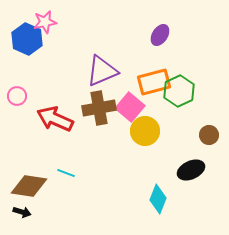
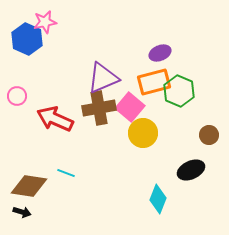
purple ellipse: moved 18 px down; rotated 35 degrees clockwise
purple triangle: moved 1 px right, 7 px down
green hexagon: rotated 12 degrees counterclockwise
yellow circle: moved 2 px left, 2 px down
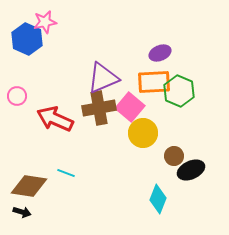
orange rectangle: rotated 12 degrees clockwise
brown circle: moved 35 px left, 21 px down
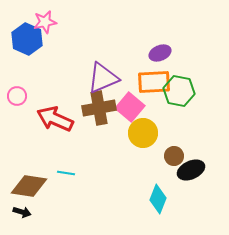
green hexagon: rotated 12 degrees counterclockwise
cyan line: rotated 12 degrees counterclockwise
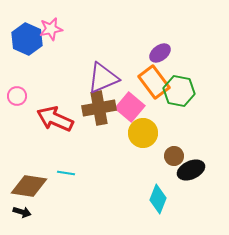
pink star: moved 6 px right, 7 px down
purple ellipse: rotated 15 degrees counterclockwise
orange rectangle: rotated 56 degrees clockwise
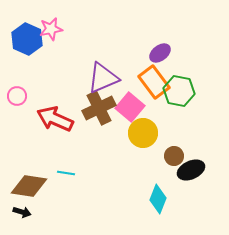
brown cross: rotated 16 degrees counterclockwise
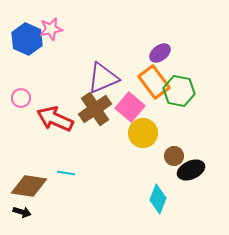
pink circle: moved 4 px right, 2 px down
brown cross: moved 4 px left, 1 px down; rotated 8 degrees counterclockwise
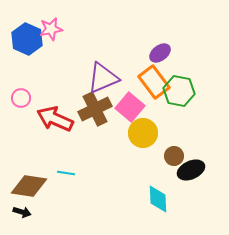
brown cross: rotated 8 degrees clockwise
cyan diamond: rotated 24 degrees counterclockwise
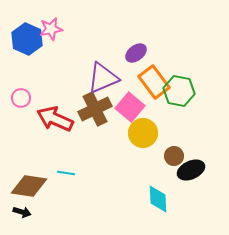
purple ellipse: moved 24 px left
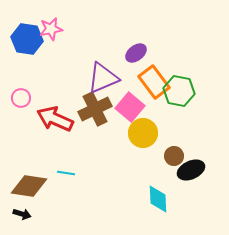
blue hexagon: rotated 16 degrees counterclockwise
black arrow: moved 2 px down
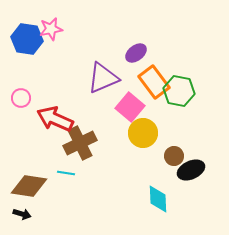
brown cross: moved 15 px left, 34 px down
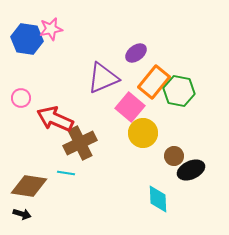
orange rectangle: rotated 76 degrees clockwise
